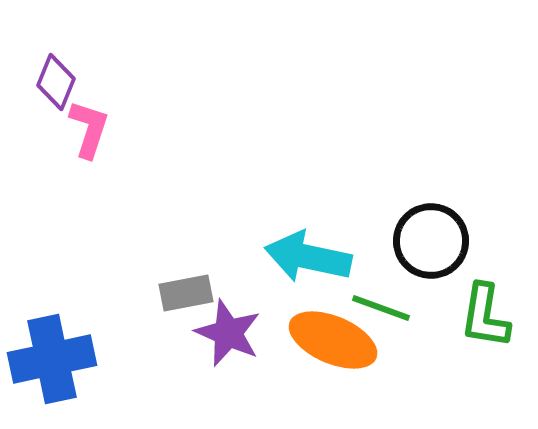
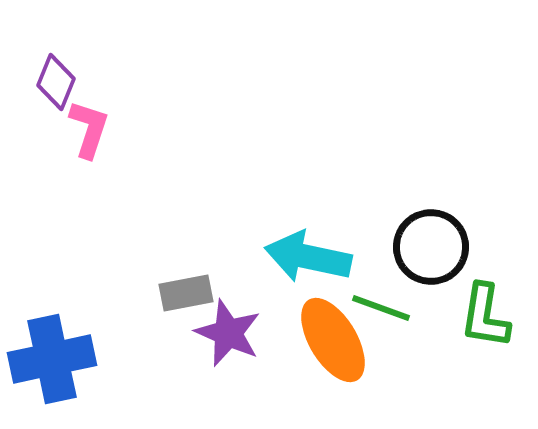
black circle: moved 6 px down
orange ellipse: rotated 36 degrees clockwise
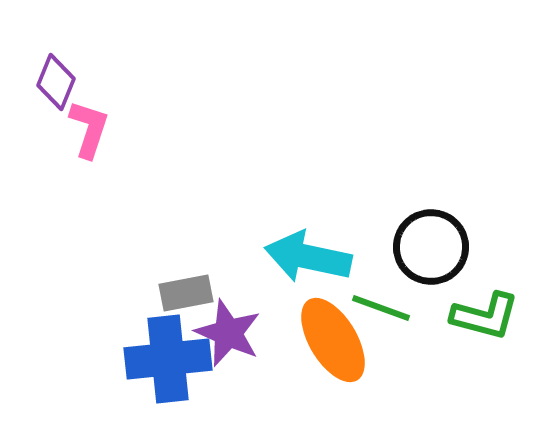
green L-shape: rotated 84 degrees counterclockwise
blue cross: moved 116 px right; rotated 6 degrees clockwise
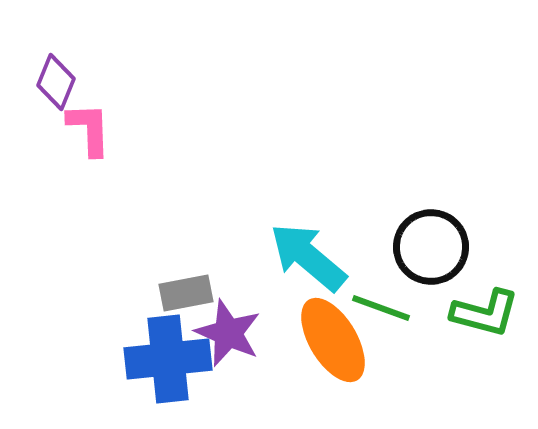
pink L-shape: rotated 20 degrees counterclockwise
cyan arrow: rotated 28 degrees clockwise
green L-shape: moved 3 px up
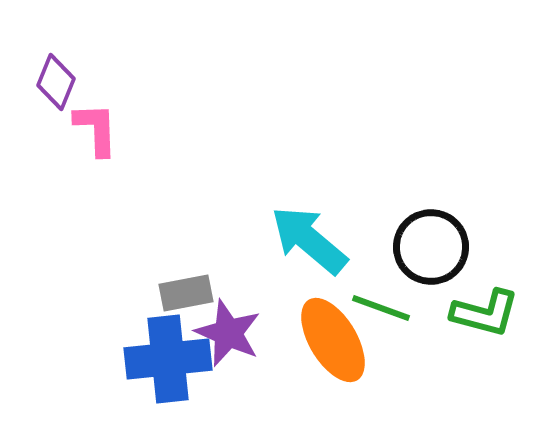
pink L-shape: moved 7 px right
cyan arrow: moved 1 px right, 17 px up
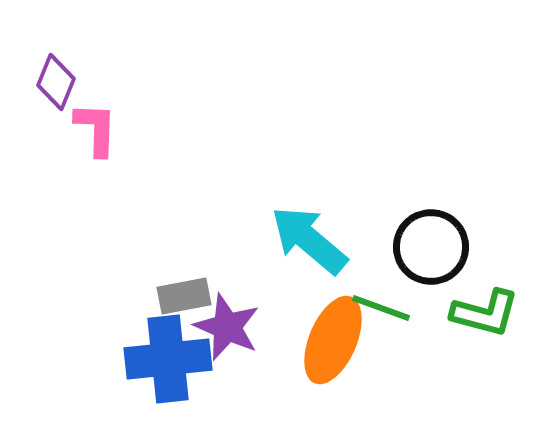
pink L-shape: rotated 4 degrees clockwise
gray rectangle: moved 2 px left, 3 px down
purple star: moved 1 px left, 6 px up
orange ellipse: rotated 54 degrees clockwise
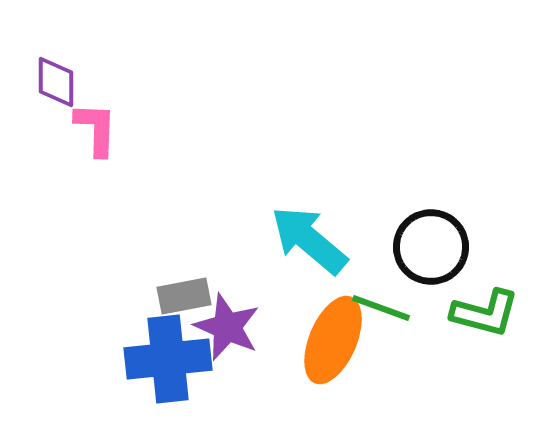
purple diamond: rotated 22 degrees counterclockwise
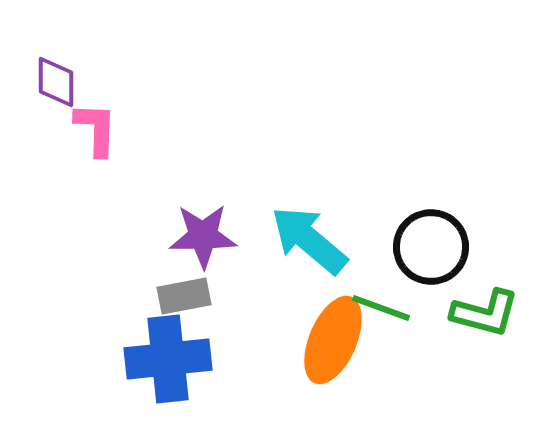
purple star: moved 24 px left, 91 px up; rotated 24 degrees counterclockwise
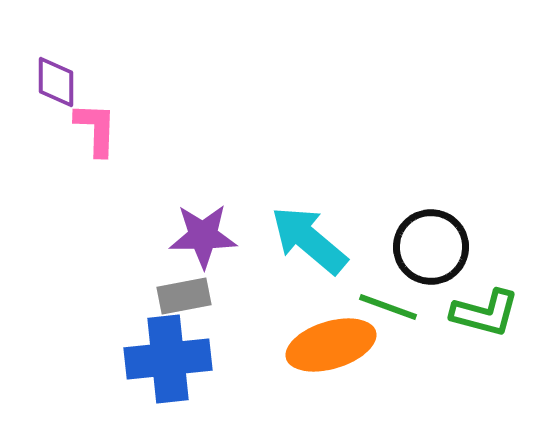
green line: moved 7 px right, 1 px up
orange ellipse: moved 2 px left, 5 px down; rotated 50 degrees clockwise
